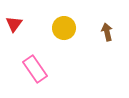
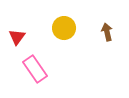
red triangle: moved 3 px right, 13 px down
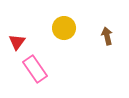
brown arrow: moved 4 px down
red triangle: moved 5 px down
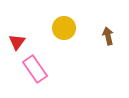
brown arrow: moved 1 px right
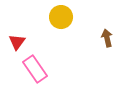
yellow circle: moved 3 px left, 11 px up
brown arrow: moved 1 px left, 2 px down
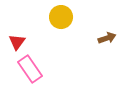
brown arrow: rotated 84 degrees clockwise
pink rectangle: moved 5 px left
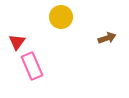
pink rectangle: moved 2 px right, 3 px up; rotated 12 degrees clockwise
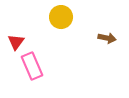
brown arrow: rotated 30 degrees clockwise
red triangle: moved 1 px left
